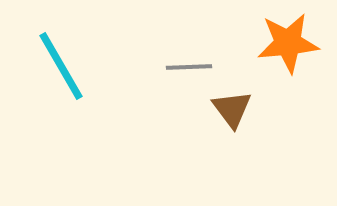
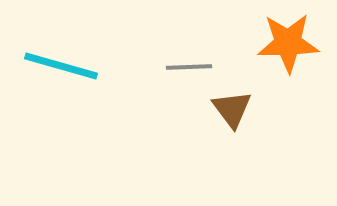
orange star: rotated 4 degrees clockwise
cyan line: rotated 44 degrees counterclockwise
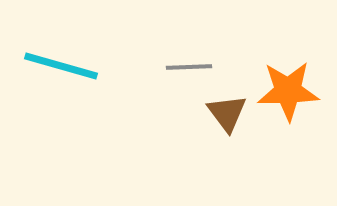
orange star: moved 48 px down
brown triangle: moved 5 px left, 4 px down
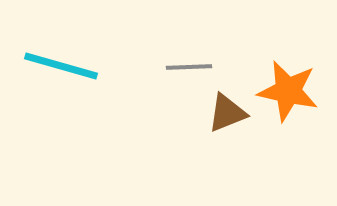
orange star: rotated 14 degrees clockwise
brown triangle: rotated 45 degrees clockwise
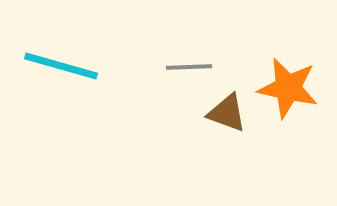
orange star: moved 3 px up
brown triangle: rotated 42 degrees clockwise
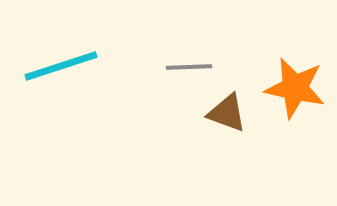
cyan line: rotated 34 degrees counterclockwise
orange star: moved 7 px right
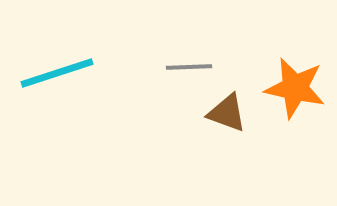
cyan line: moved 4 px left, 7 px down
